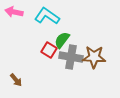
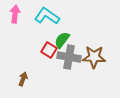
pink arrow: moved 1 px right, 2 px down; rotated 84 degrees clockwise
gray cross: moved 2 px left
brown arrow: moved 7 px right, 1 px up; rotated 120 degrees counterclockwise
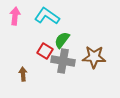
pink arrow: moved 2 px down
red square: moved 4 px left, 1 px down
gray cross: moved 6 px left, 4 px down
brown arrow: moved 5 px up; rotated 24 degrees counterclockwise
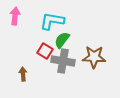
cyan L-shape: moved 5 px right, 5 px down; rotated 25 degrees counterclockwise
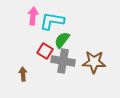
pink arrow: moved 18 px right
brown star: moved 5 px down
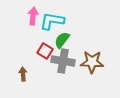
brown star: moved 2 px left
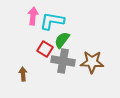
red square: moved 2 px up
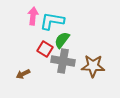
brown star: moved 1 px right, 4 px down
brown arrow: rotated 112 degrees counterclockwise
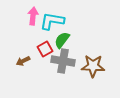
red square: rotated 28 degrees clockwise
brown arrow: moved 13 px up
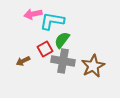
pink arrow: moved 2 px up; rotated 108 degrees counterclockwise
brown star: rotated 30 degrees counterclockwise
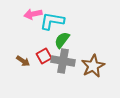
red square: moved 1 px left, 7 px down
brown arrow: rotated 120 degrees counterclockwise
